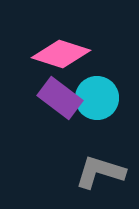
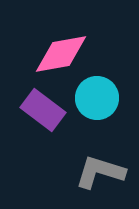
pink diamond: rotated 28 degrees counterclockwise
purple rectangle: moved 17 px left, 12 px down
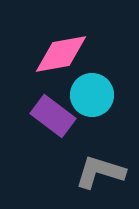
cyan circle: moved 5 px left, 3 px up
purple rectangle: moved 10 px right, 6 px down
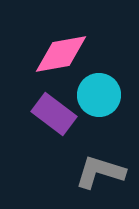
cyan circle: moved 7 px right
purple rectangle: moved 1 px right, 2 px up
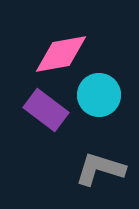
purple rectangle: moved 8 px left, 4 px up
gray L-shape: moved 3 px up
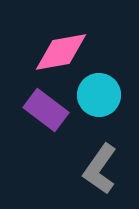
pink diamond: moved 2 px up
gray L-shape: rotated 72 degrees counterclockwise
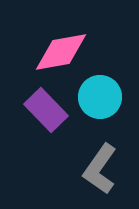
cyan circle: moved 1 px right, 2 px down
purple rectangle: rotated 9 degrees clockwise
